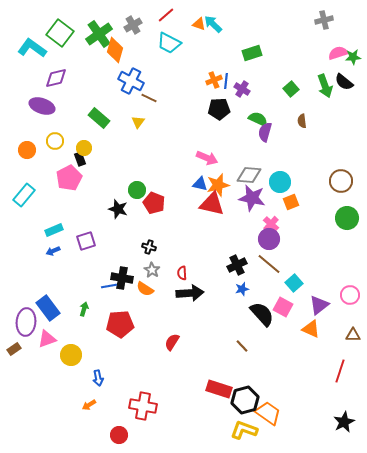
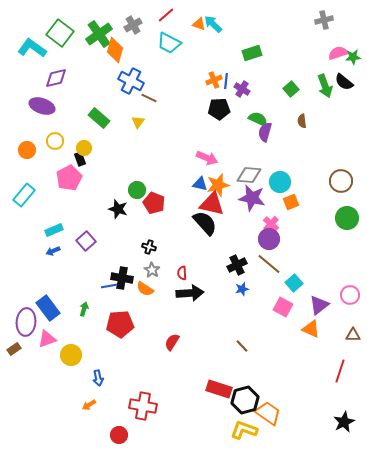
purple square at (86, 241): rotated 24 degrees counterclockwise
black semicircle at (262, 314): moved 57 px left, 91 px up
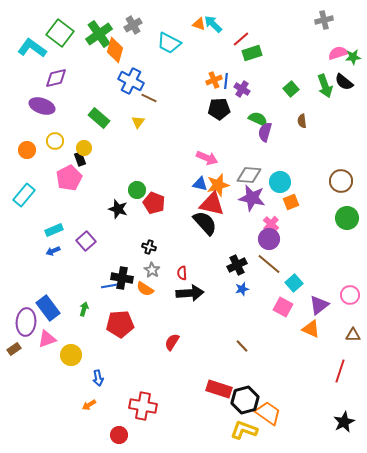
red line at (166, 15): moved 75 px right, 24 px down
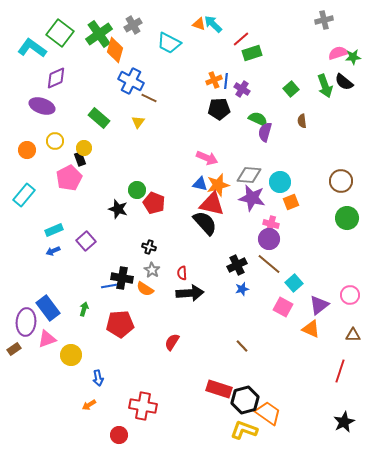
purple diamond at (56, 78): rotated 10 degrees counterclockwise
pink cross at (271, 224): rotated 28 degrees counterclockwise
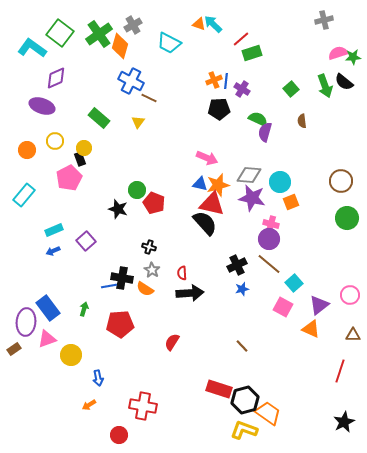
orange diamond at (115, 50): moved 5 px right, 4 px up
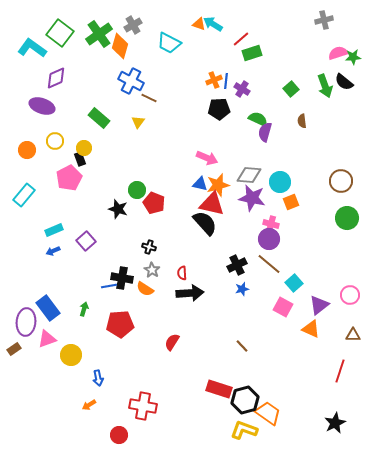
cyan arrow at (213, 24): rotated 12 degrees counterclockwise
black star at (344, 422): moved 9 px left, 1 px down
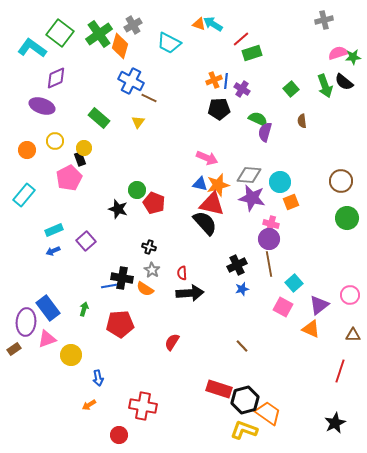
brown line at (269, 264): rotated 40 degrees clockwise
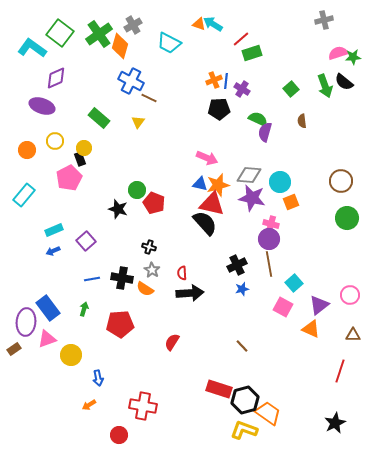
blue line at (109, 286): moved 17 px left, 7 px up
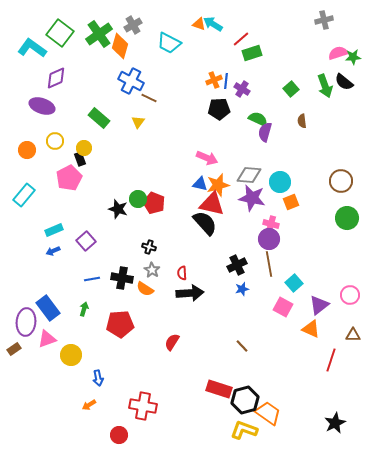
green circle at (137, 190): moved 1 px right, 9 px down
red line at (340, 371): moved 9 px left, 11 px up
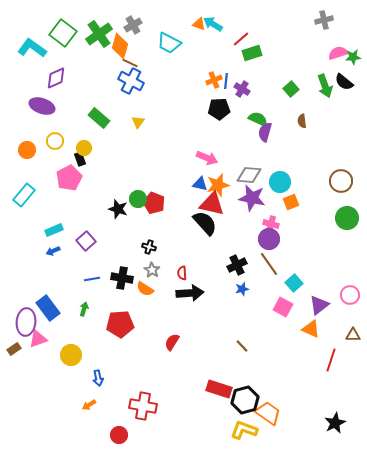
green square at (60, 33): moved 3 px right
brown line at (149, 98): moved 19 px left, 35 px up
brown line at (269, 264): rotated 25 degrees counterclockwise
pink triangle at (47, 339): moved 9 px left
